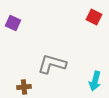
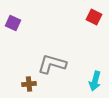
brown cross: moved 5 px right, 3 px up
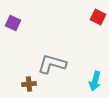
red square: moved 4 px right
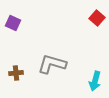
red square: moved 1 px left, 1 px down; rotated 14 degrees clockwise
brown cross: moved 13 px left, 11 px up
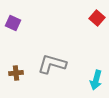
cyan arrow: moved 1 px right, 1 px up
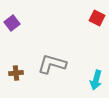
red square: rotated 14 degrees counterclockwise
purple square: moved 1 px left; rotated 28 degrees clockwise
